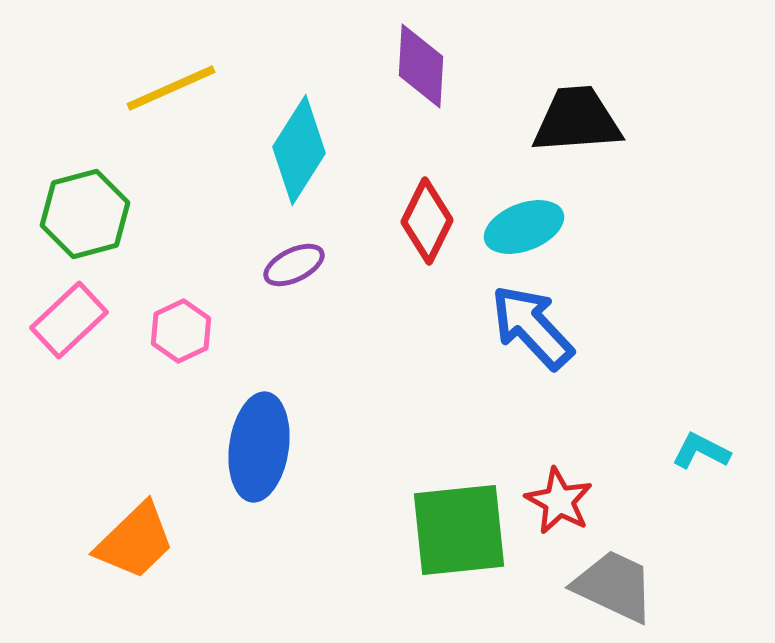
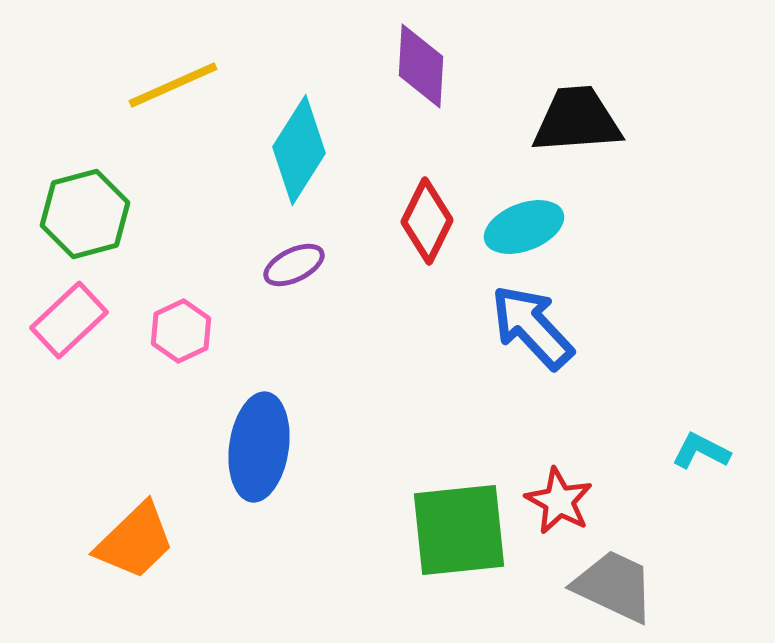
yellow line: moved 2 px right, 3 px up
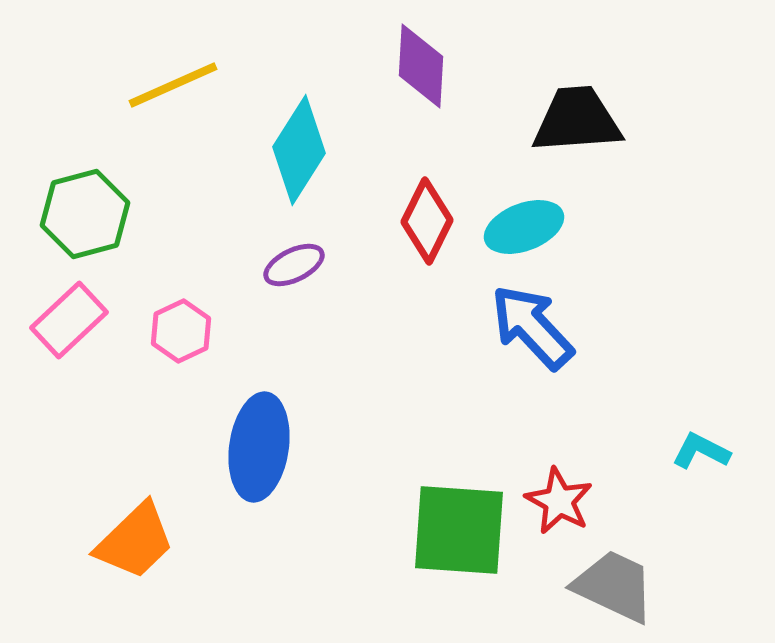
green square: rotated 10 degrees clockwise
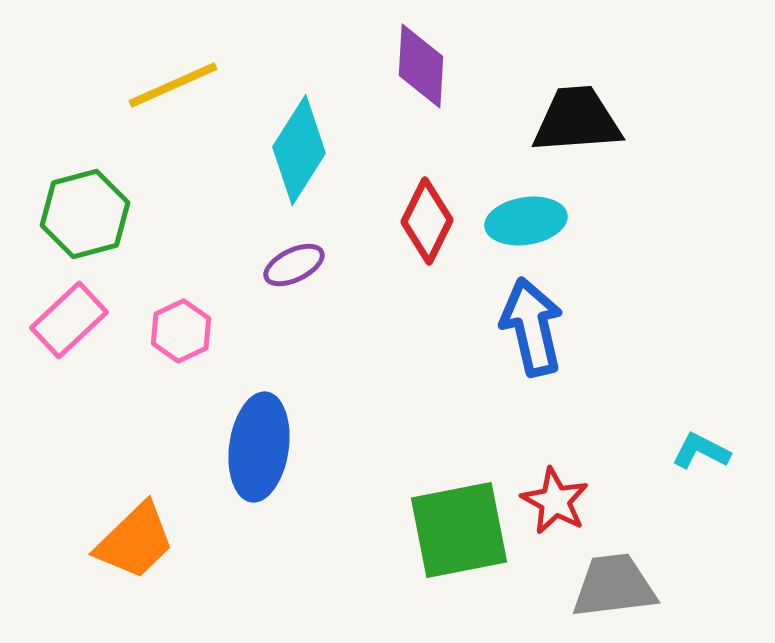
cyan ellipse: moved 2 px right, 6 px up; rotated 12 degrees clockwise
blue arrow: rotated 30 degrees clockwise
red star: moved 4 px left
green square: rotated 15 degrees counterclockwise
gray trapezoid: rotated 32 degrees counterclockwise
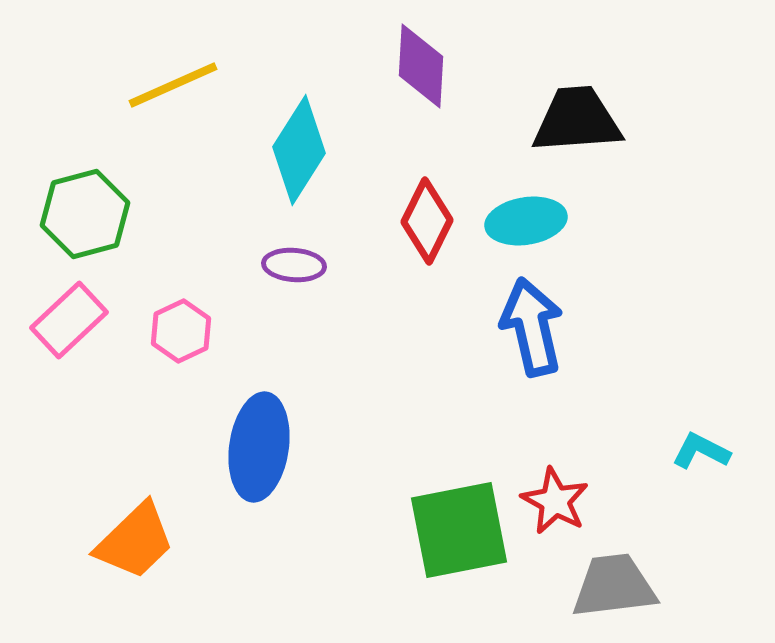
purple ellipse: rotated 30 degrees clockwise
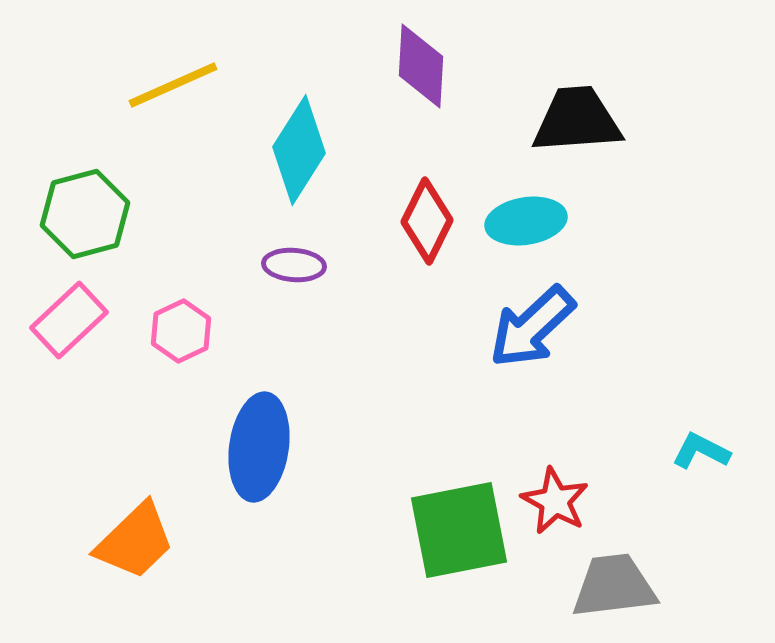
blue arrow: rotated 120 degrees counterclockwise
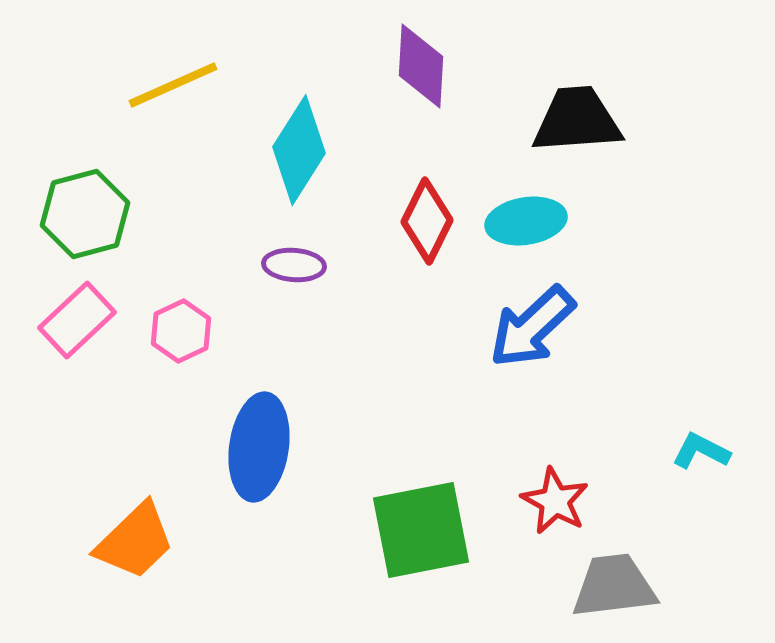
pink rectangle: moved 8 px right
green square: moved 38 px left
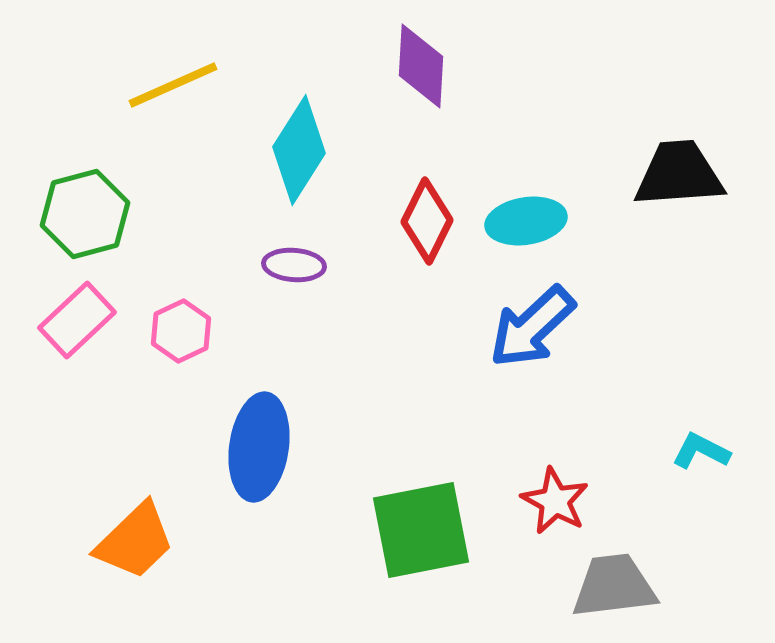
black trapezoid: moved 102 px right, 54 px down
